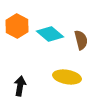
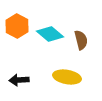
black arrow: moved 1 px left, 6 px up; rotated 102 degrees counterclockwise
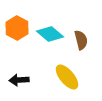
orange hexagon: moved 2 px down
yellow ellipse: rotated 40 degrees clockwise
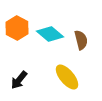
black arrow: rotated 48 degrees counterclockwise
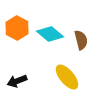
black arrow: moved 2 px left, 1 px down; rotated 30 degrees clockwise
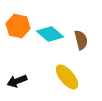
orange hexagon: moved 1 px right, 2 px up; rotated 15 degrees counterclockwise
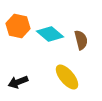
black arrow: moved 1 px right, 1 px down
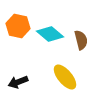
yellow ellipse: moved 2 px left
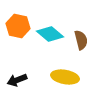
yellow ellipse: rotated 40 degrees counterclockwise
black arrow: moved 1 px left, 2 px up
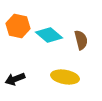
cyan diamond: moved 1 px left, 1 px down
black arrow: moved 2 px left, 1 px up
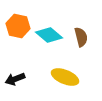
brown semicircle: moved 3 px up
yellow ellipse: rotated 12 degrees clockwise
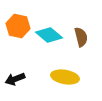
yellow ellipse: rotated 12 degrees counterclockwise
